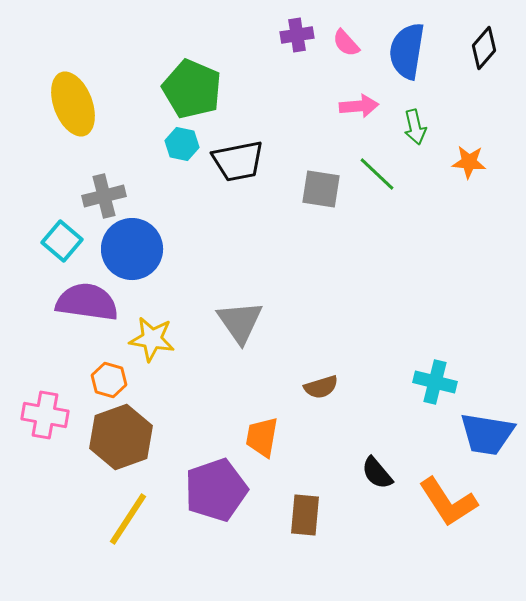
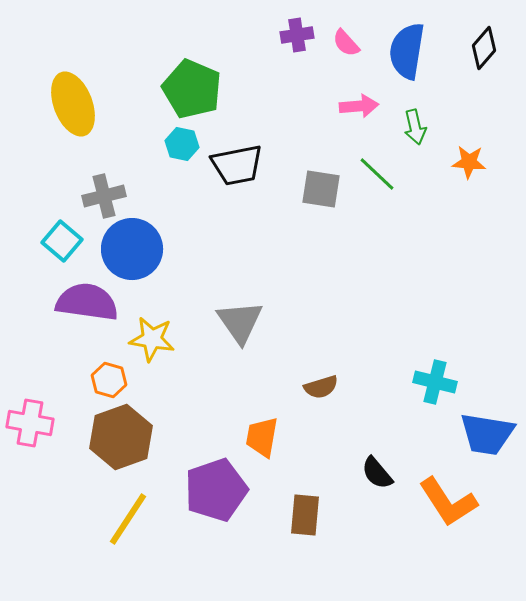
black trapezoid: moved 1 px left, 4 px down
pink cross: moved 15 px left, 8 px down
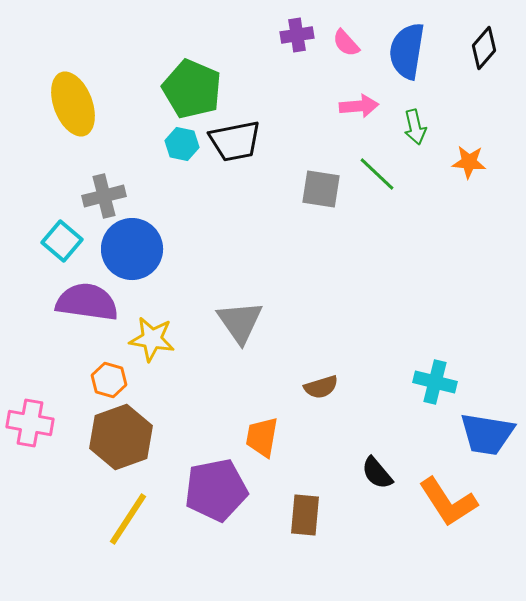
black trapezoid: moved 2 px left, 24 px up
purple pentagon: rotated 8 degrees clockwise
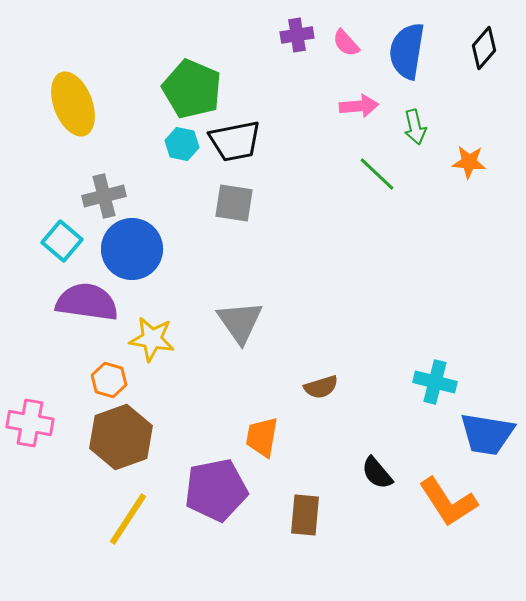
gray square: moved 87 px left, 14 px down
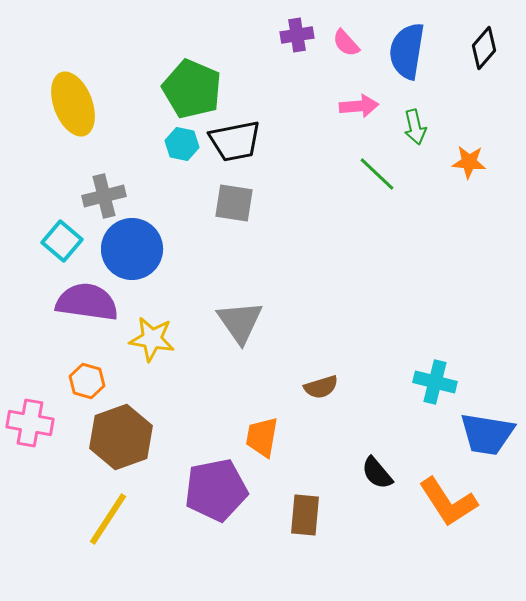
orange hexagon: moved 22 px left, 1 px down
yellow line: moved 20 px left
